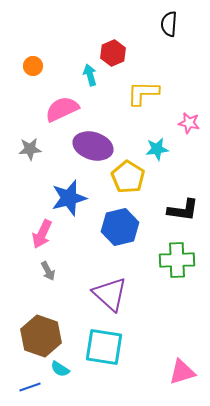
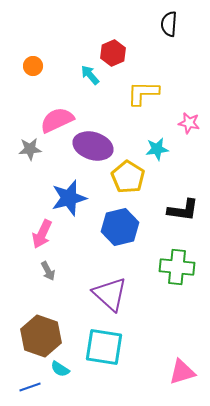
cyan arrow: rotated 25 degrees counterclockwise
pink semicircle: moved 5 px left, 11 px down
green cross: moved 7 px down; rotated 8 degrees clockwise
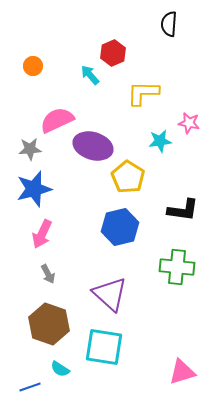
cyan star: moved 3 px right, 8 px up
blue star: moved 35 px left, 9 px up
gray arrow: moved 3 px down
brown hexagon: moved 8 px right, 12 px up
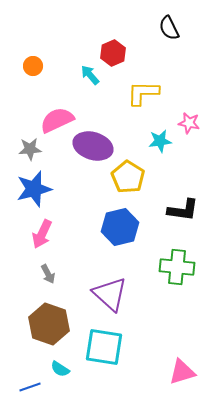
black semicircle: moved 4 px down; rotated 30 degrees counterclockwise
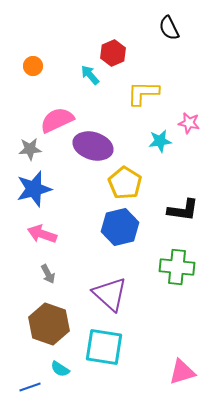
yellow pentagon: moved 3 px left, 6 px down
pink arrow: rotated 84 degrees clockwise
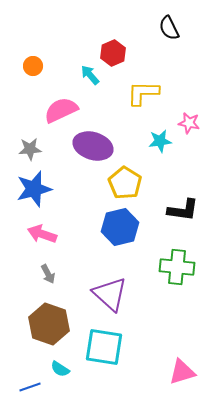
pink semicircle: moved 4 px right, 10 px up
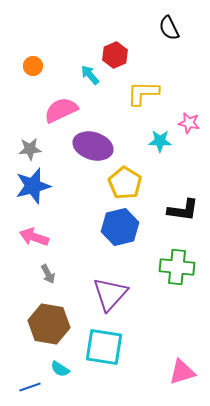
red hexagon: moved 2 px right, 2 px down
cyan star: rotated 10 degrees clockwise
blue star: moved 1 px left, 3 px up
pink arrow: moved 8 px left, 3 px down
purple triangle: rotated 30 degrees clockwise
brown hexagon: rotated 9 degrees counterclockwise
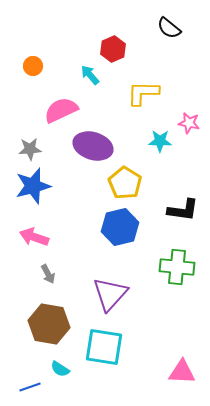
black semicircle: rotated 25 degrees counterclockwise
red hexagon: moved 2 px left, 6 px up
pink triangle: rotated 20 degrees clockwise
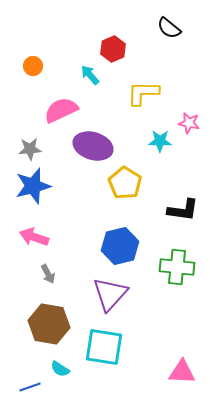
blue hexagon: moved 19 px down
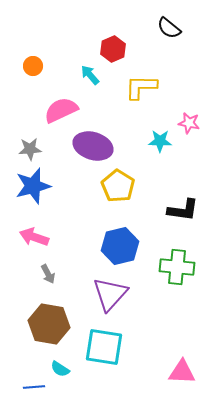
yellow L-shape: moved 2 px left, 6 px up
yellow pentagon: moved 7 px left, 3 px down
blue line: moved 4 px right; rotated 15 degrees clockwise
